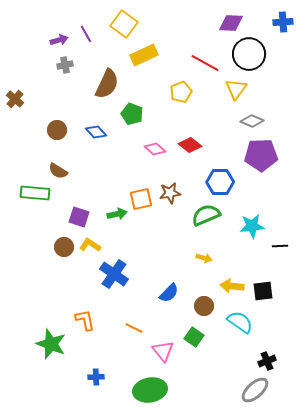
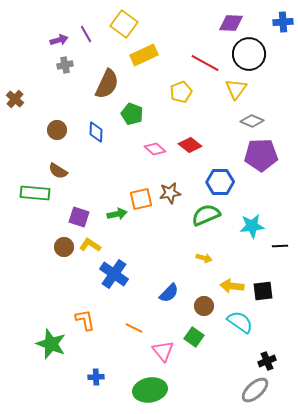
blue diamond at (96, 132): rotated 45 degrees clockwise
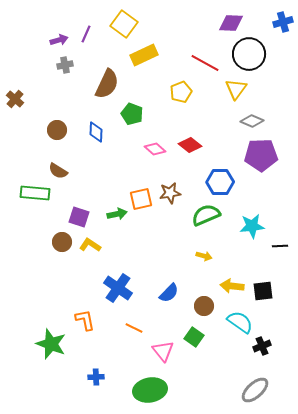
blue cross at (283, 22): rotated 12 degrees counterclockwise
purple line at (86, 34): rotated 54 degrees clockwise
brown circle at (64, 247): moved 2 px left, 5 px up
yellow arrow at (204, 258): moved 2 px up
blue cross at (114, 274): moved 4 px right, 14 px down
black cross at (267, 361): moved 5 px left, 15 px up
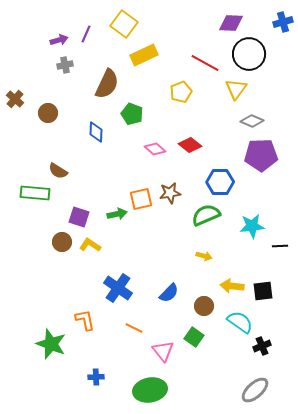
brown circle at (57, 130): moved 9 px left, 17 px up
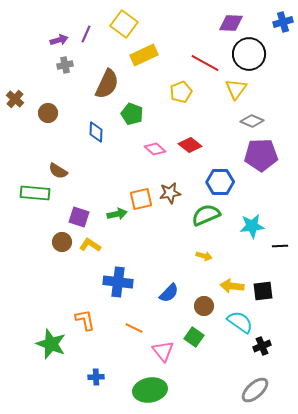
blue cross at (118, 288): moved 6 px up; rotated 28 degrees counterclockwise
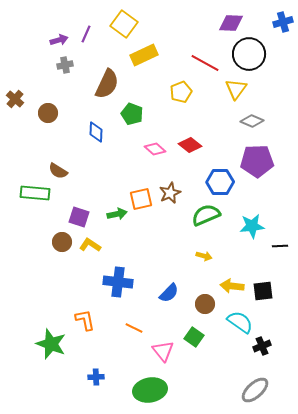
purple pentagon at (261, 155): moved 4 px left, 6 px down
brown star at (170, 193): rotated 15 degrees counterclockwise
brown circle at (204, 306): moved 1 px right, 2 px up
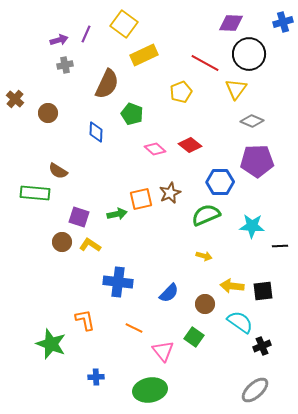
cyan star at (252, 226): rotated 10 degrees clockwise
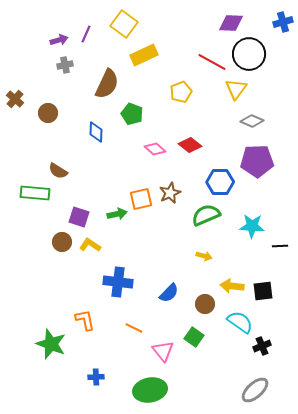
red line at (205, 63): moved 7 px right, 1 px up
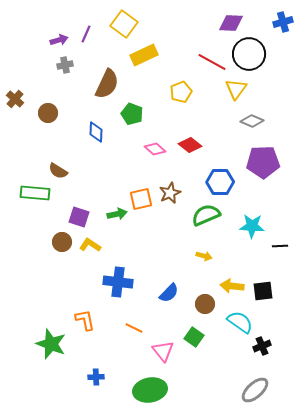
purple pentagon at (257, 161): moved 6 px right, 1 px down
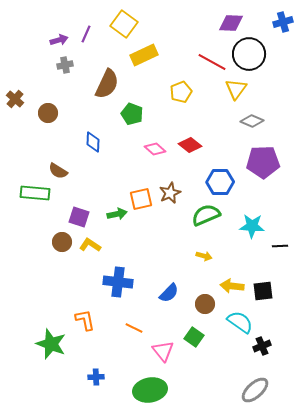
blue diamond at (96, 132): moved 3 px left, 10 px down
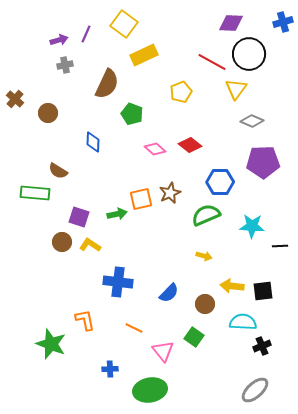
cyan semicircle at (240, 322): moved 3 px right; rotated 32 degrees counterclockwise
blue cross at (96, 377): moved 14 px right, 8 px up
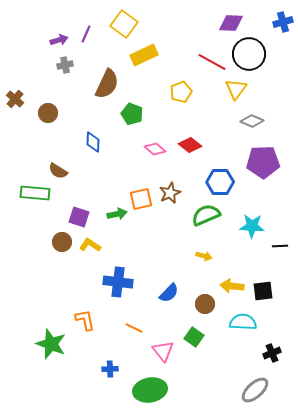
black cross at (262, 346): moved 10 px right, 7 px down
